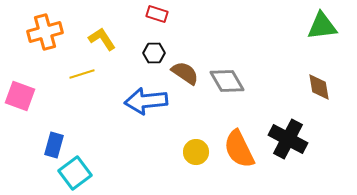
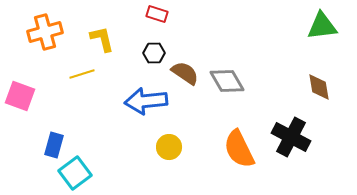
yellow L-shape: rotated 20 degrees clockwise
black cross: moved 3 px right, 2 px up
yellow circle: moved 27 px left, 5 px up
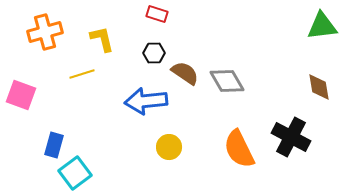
pink square: moved 1 px right, 1 px up
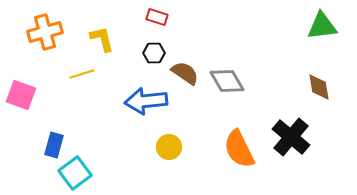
red rectangle: moved 3 px down
black cross: rotated 12 degrees clockwise
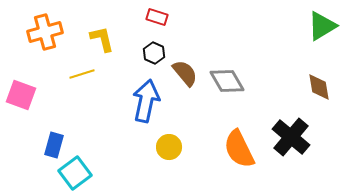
green triangle: rotated 24 degrees counterclockwise
black hexagon: rotated 25 degrees clockwise
brown semicircle: rotated 16 degrees clockwise
blue arrow: rotated 108 degrees clockwise
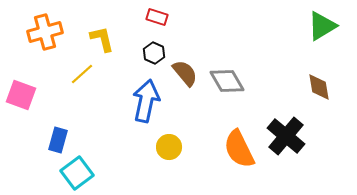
yellow line: rotated 25 degrees counterclockwise
black cross: moved 5 px left, 1 px up
blue rectangle: moved 4 px right, 5 px up
cyan square: moved 2 px right
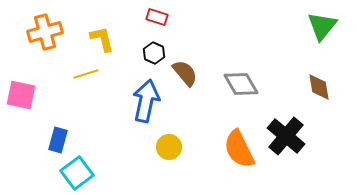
green triangle: rotated 20 degrees counterclockwise
yellow line: moved 4 px right; rotated 25 degrees clockwise
gray diamond: moved 14 px right, 3 px down
pink square: rotated 8 degrees counterclockwise
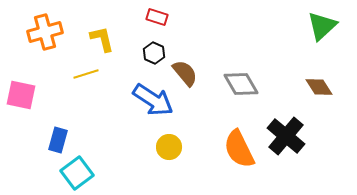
green triangle: rotated 8 degrees clockwise
brown diamond: rotated 24 degrees counterclockwise
blue arrow: moved 7 px right, 1 px up; rotated 111 degrees clockwise
